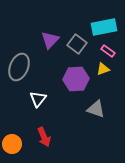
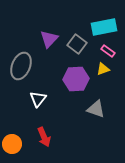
purple triangle: moved 1 px left, 1 px up
gray ellipse: moved 2 px right, 1 px up
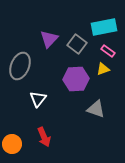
gray ellipse: moved 1 px left
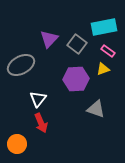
gray ellipse: moved 1 px right, 1 px up; rotated 40 degrees clockwise
red arrow: moved 3 px left, 14 px up
orange circle: moved 5 px right
